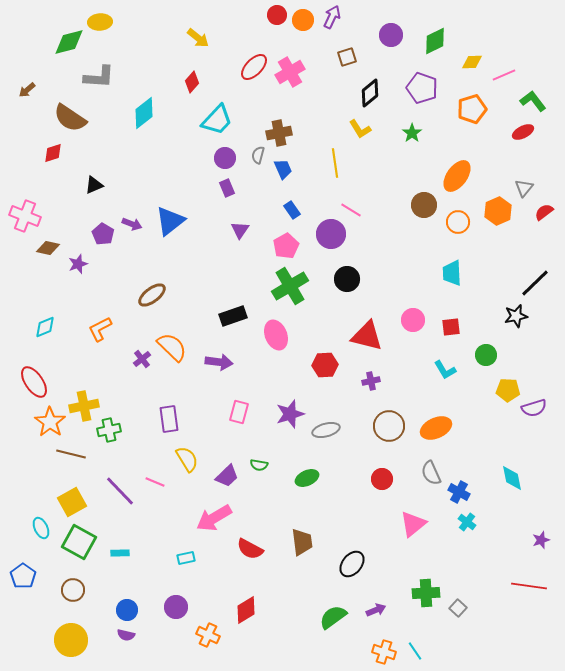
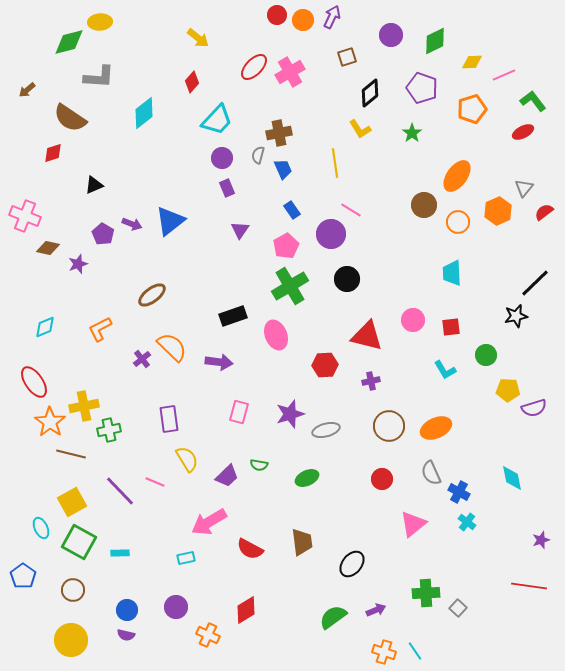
purple circle at (225, 158): moved 3 px left
pink arrow at (214, 518): moved 5 px left, 4 px down
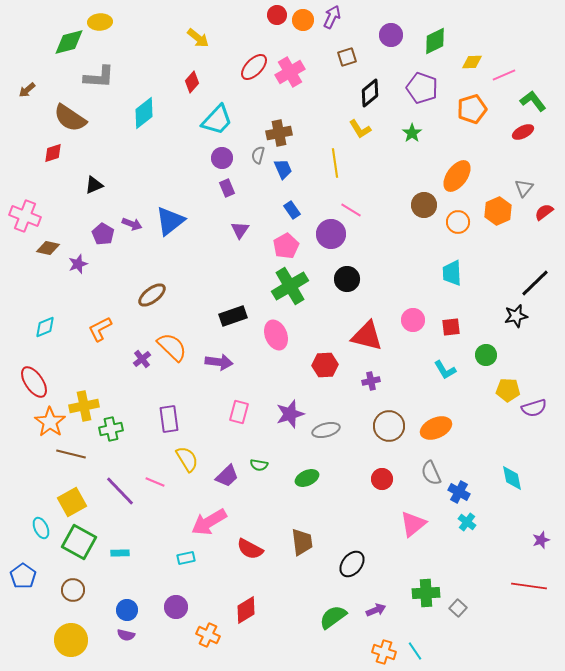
green cross at (109, 430): moved 2 px right, 1 px up
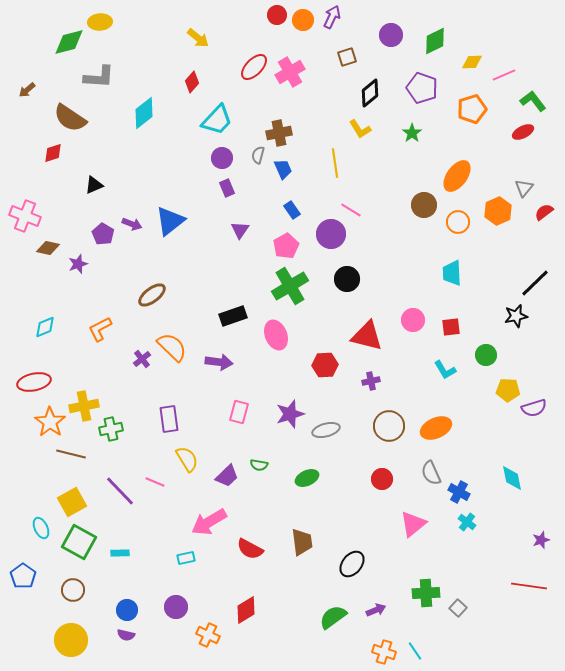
red ellipse at (34, 382): rotated 68 degrees counterclockwise
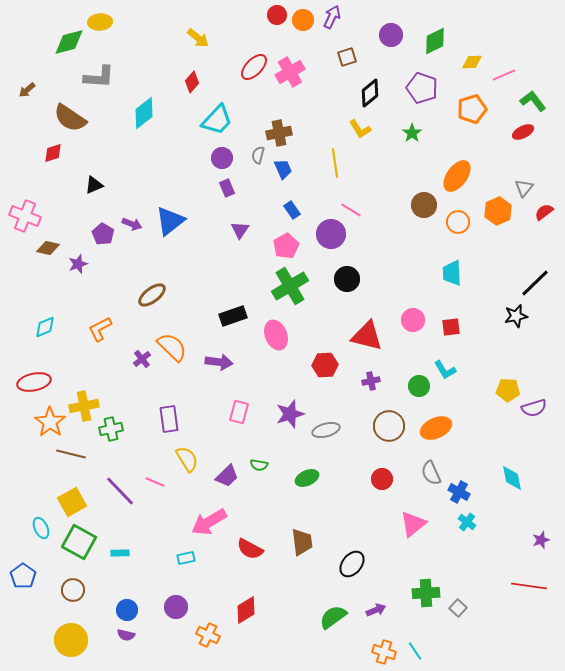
green circle at (486, 355): moved 67 px left, 31 px down
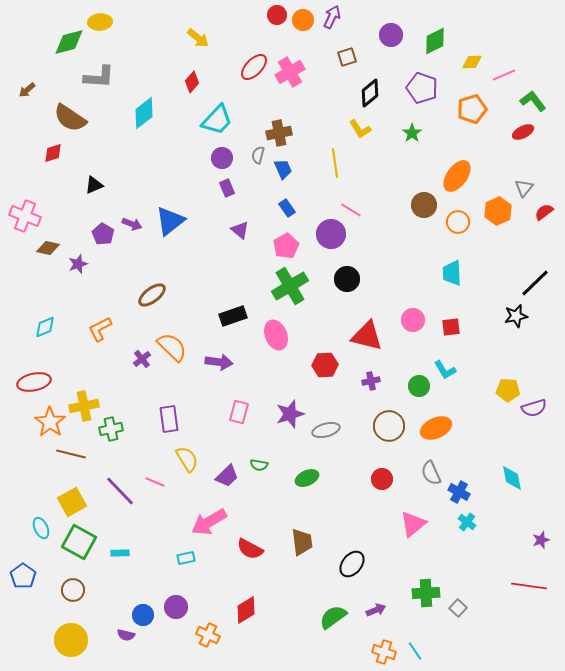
blue rectangle at (292, 210): moved 5 px left, 2 px up
purple triangle at (240, 230): rotated 24 degrees counterclockwise
blue circle at (127, 610): moved 16 px right, 5 px down
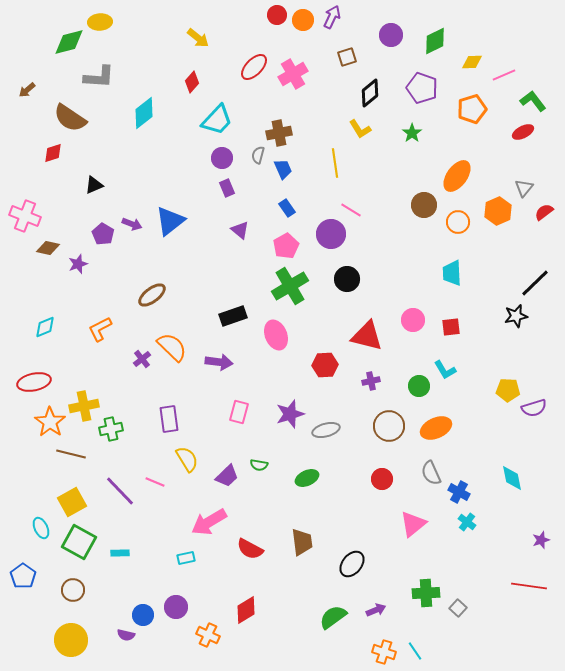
pink cross at (290, 72): moved 3 px right, 2 px down
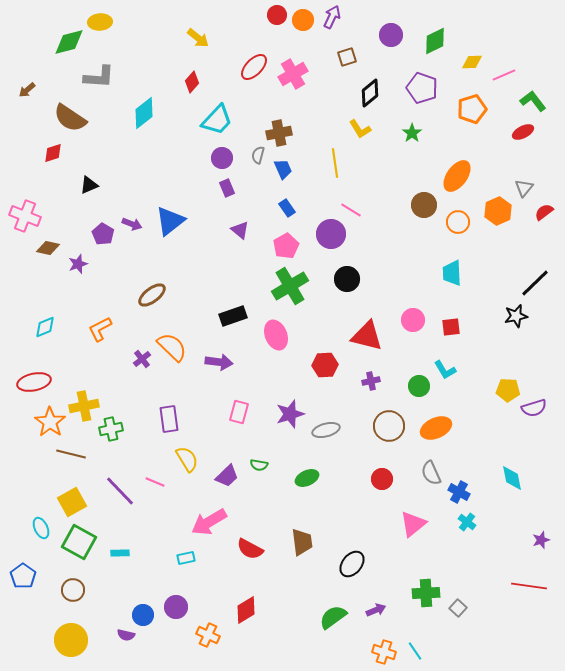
black triangle at (94, 185): moved 5 px left
